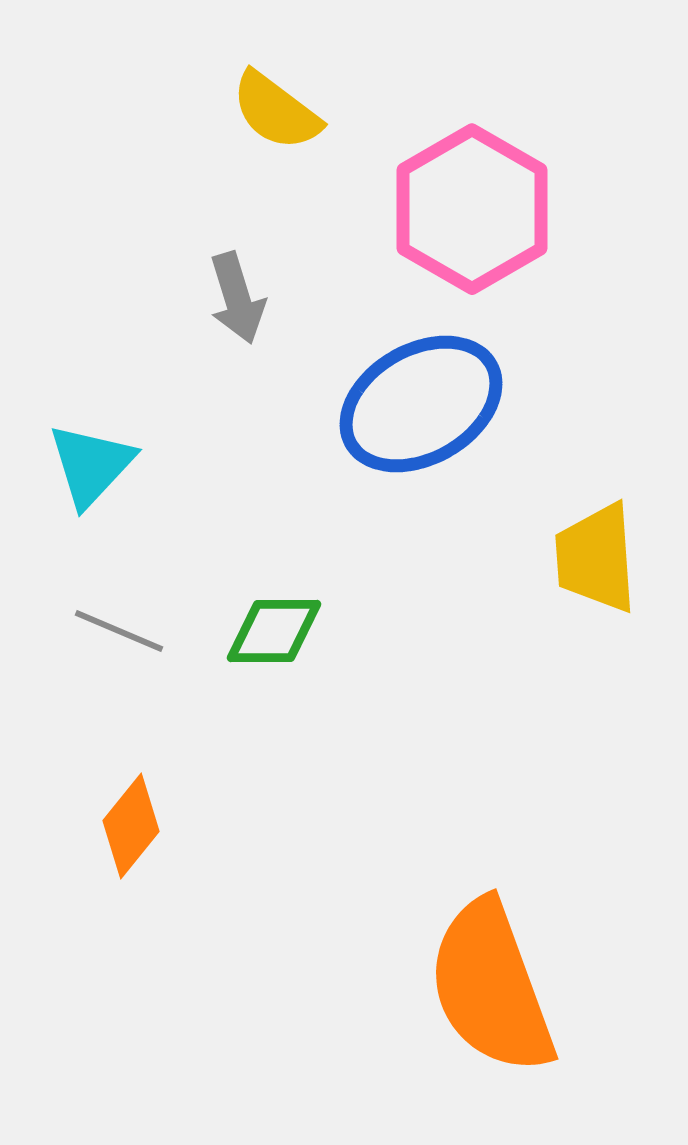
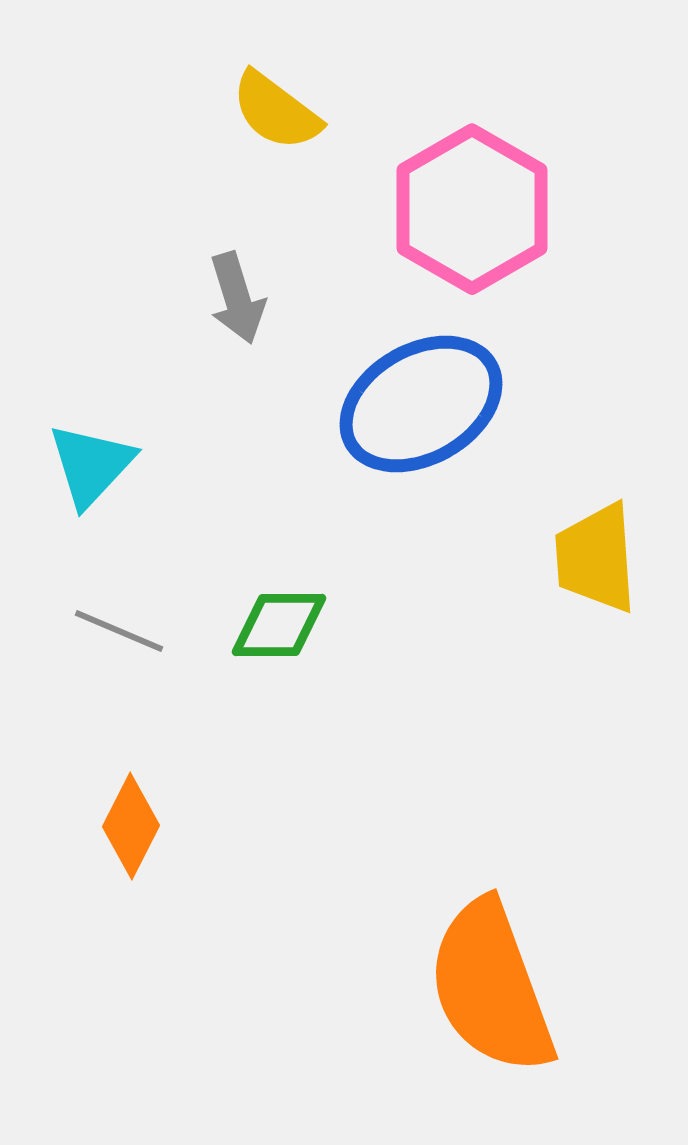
green diamond: moved 5 px right, 6 px up
orange diamond: rotated 12 degrees counterclockwise
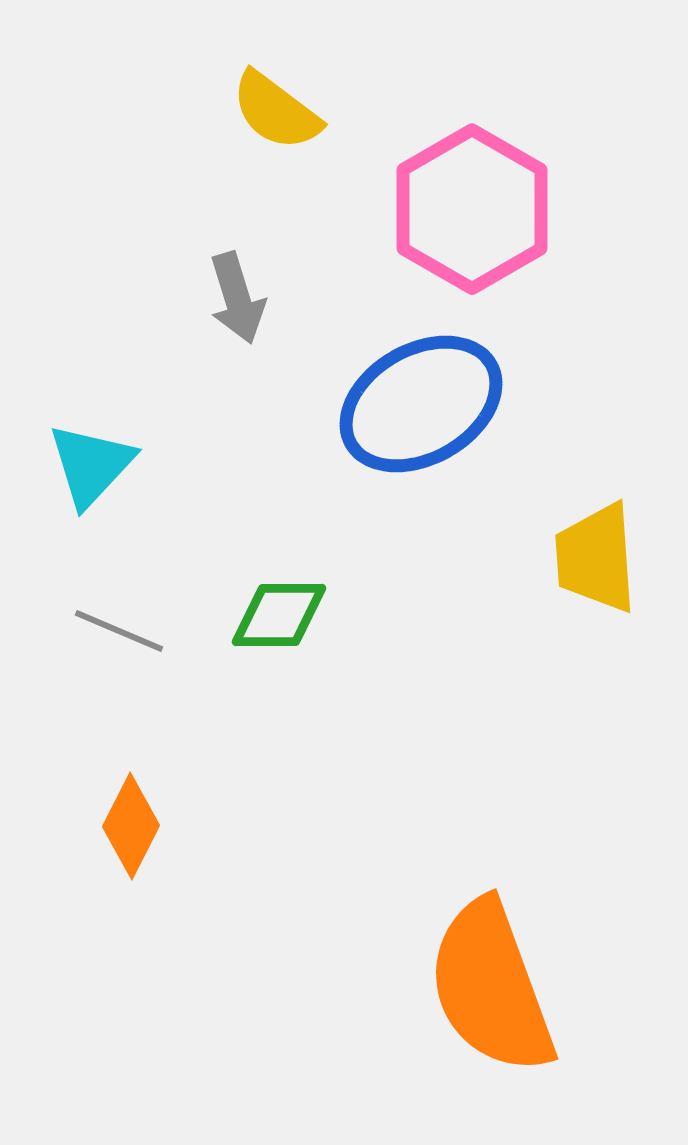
green diamond: moved 10 px up
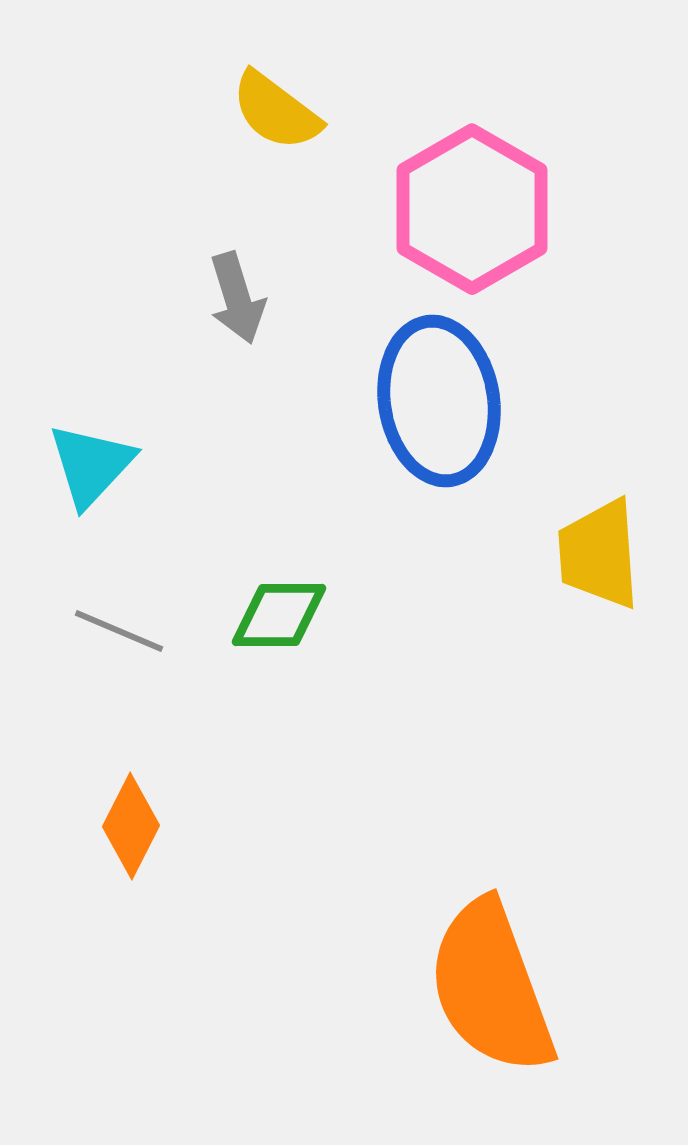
blue ellipse: moved 18 px right, 3 px up; rotated 69 degrees counterclockwise
yellow trapezoid: moved 3 px right, 4 px up
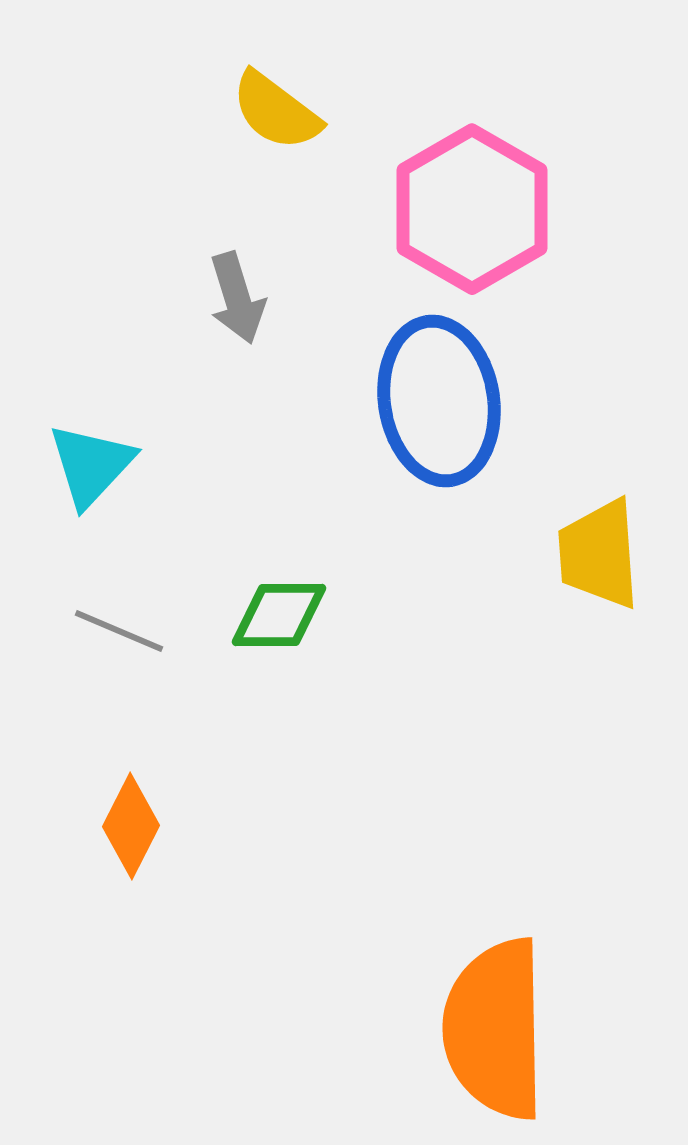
orange semicircle: moved 4 px right, 42 px down; rotated 19 degrees clockwise
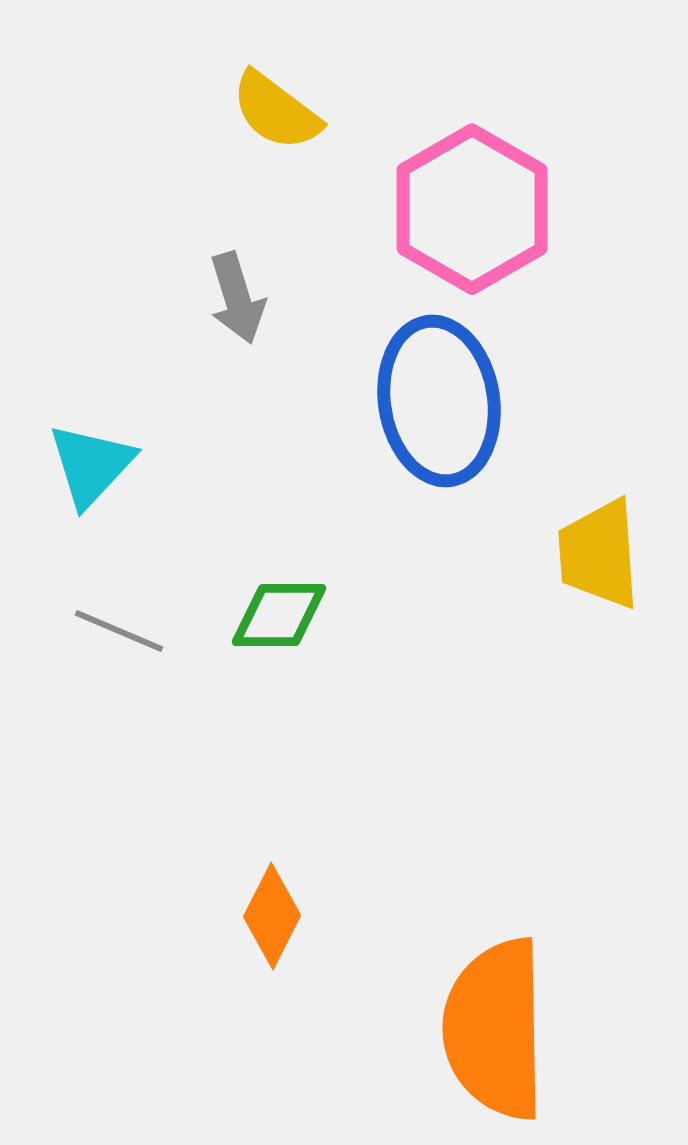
orange diamond: moved 141 px right, 90 px down
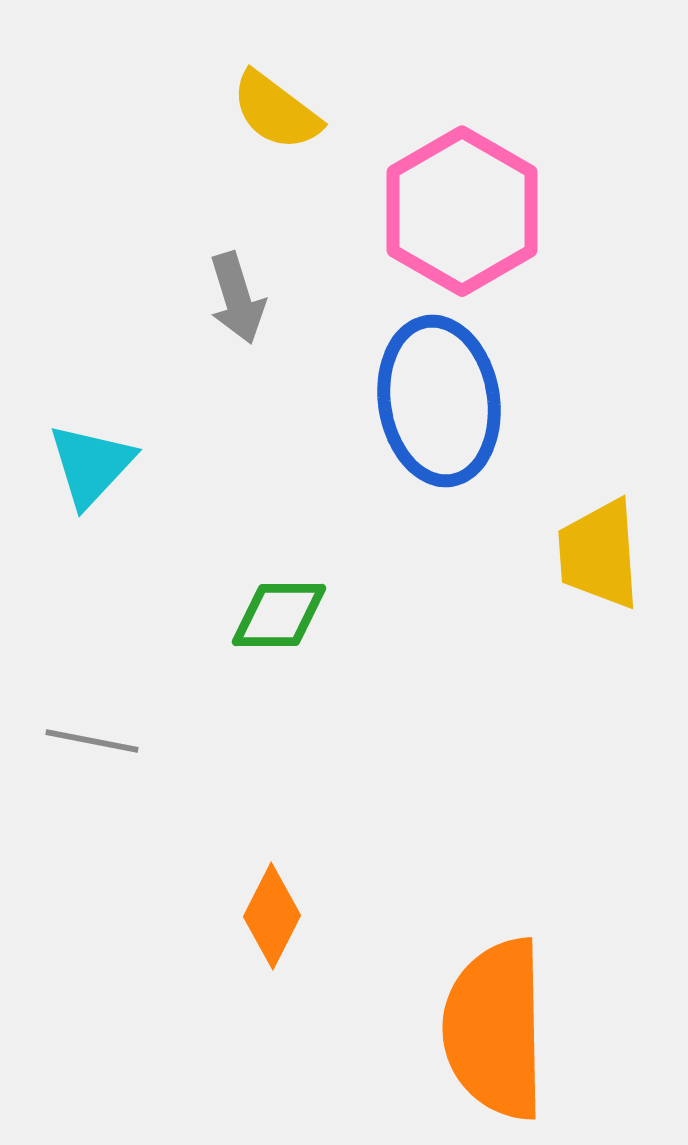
pink hexagon: moved 10 px left, 2 px down
gray line: moved 27 px left, 110 px down; rotated 12 degrees counterclockwise
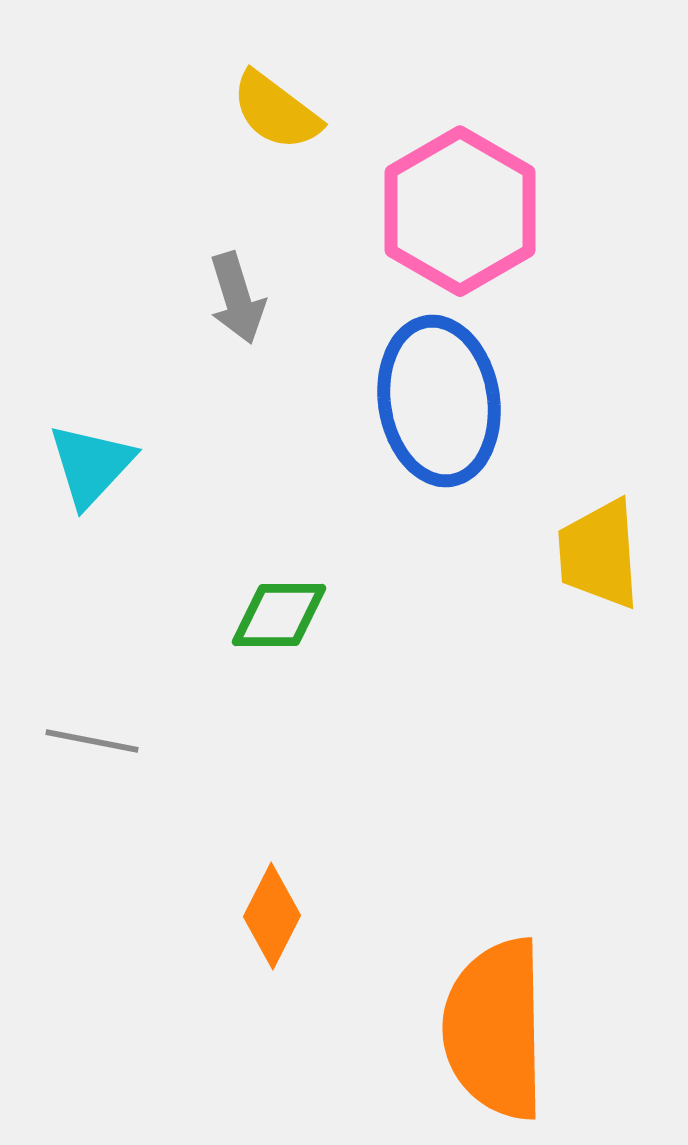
pink hexagon: moved 2 px left
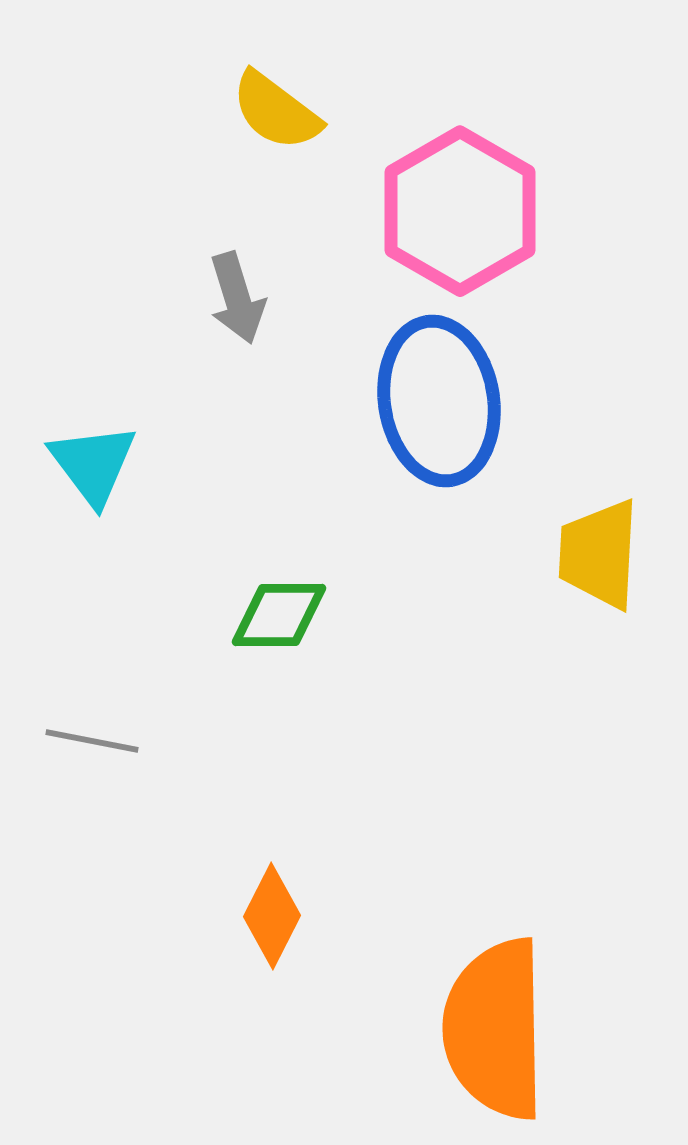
cyan triangle: moved 2 px right, 1 px up; rotated 20 degrees counterclockwise
yellow trapezoid: rotated 7 degrees clockwise
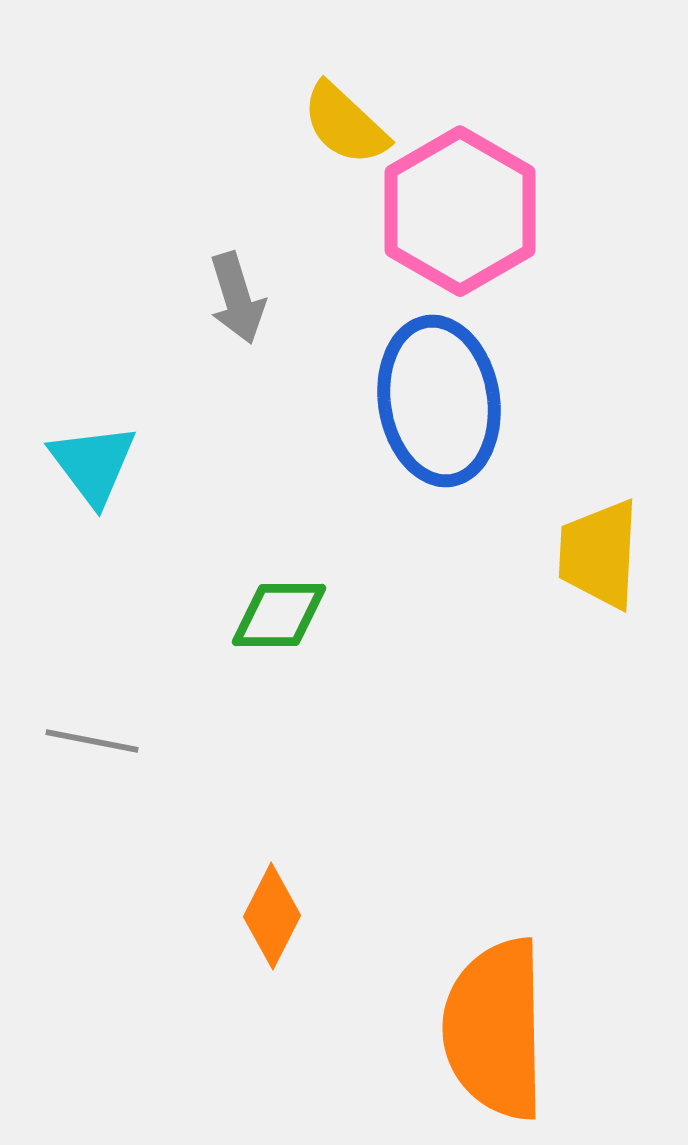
yellow semicircle: moved 69 px right, 13 px down; rotated 6 degrees clockwise
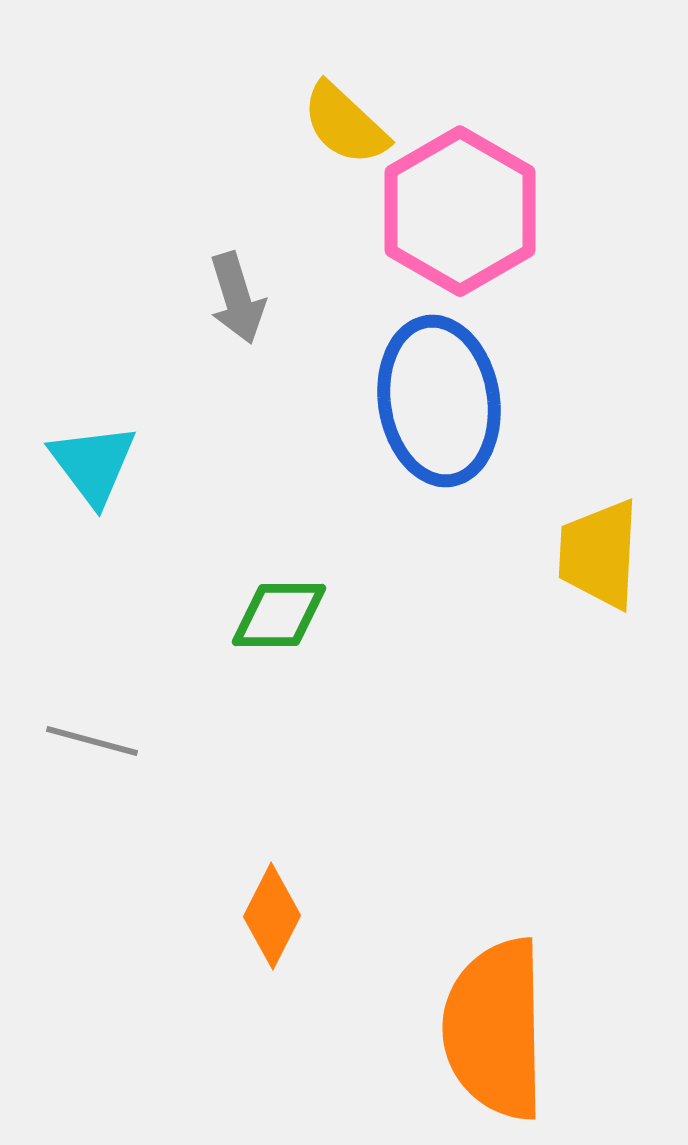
gray line: rotated 4 degrees clockwise
